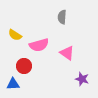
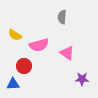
purple star: rotated 16 degrees counterclockwise
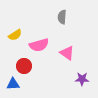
yellow semicircle: rotated 64 degrees counterclockwise
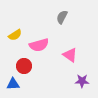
gray semicircle: rotated 24 degrees clockwise
pink triangle: moved 3 px right, 2 px down
purple star: moved 2 px down
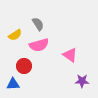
gray semicircle: moved 24 px left, 7 px down; rotated 120 degrees clockwise
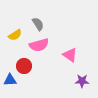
blue triangle: moved 3 px left, 4 px up
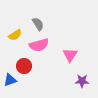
pink triangle: rotated 28 degrees clockwise
blue triangle: rotated 16 degrees counterclockwise
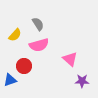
yellow semicircle: rotated 16 degrees counterclockwise
pink triangle: moved 4 px down; rotated 21 degrees counterclockwise
